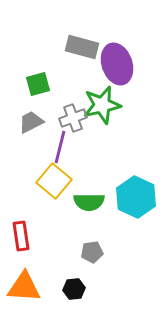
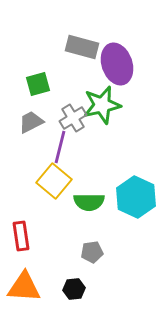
gray cross: rotated 12 degrees counterclockwise
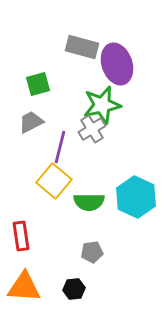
gray cross: moved 19 px right, 11 px down
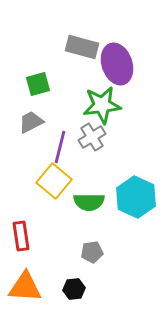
green star: rotated 6 degrees clockwise
gray cross: moved 8 px down
orange triangle: moved 1 px right
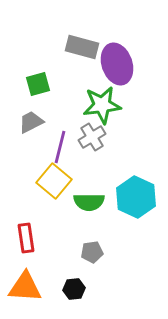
red rectangle: moved 5 px right, 2 px down
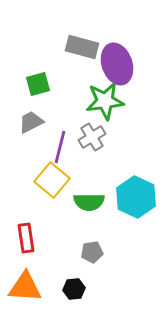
green star: moved 3 px right, 4 px up
yellow square: moved 2 px left, 1 px up
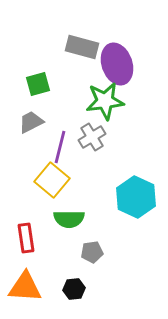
green semicircle: moved 20 px left, 17 px down
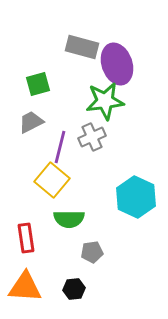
gray cross: rotated 8 degrees clockwise
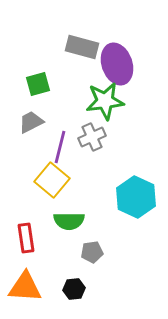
green semicircle: moved 2 px down
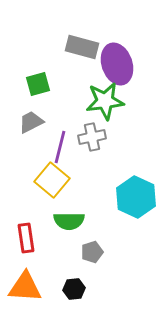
gray cross: rotated 12 degrees clockwise
gray pentagon: rotated 10 degrees counterclockwise
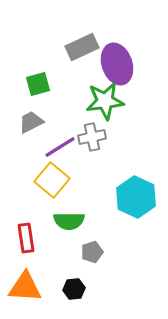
gray rectangle: rotated 40 degrees counterclockwise
purple line: rotated 44 degrees clockwise
